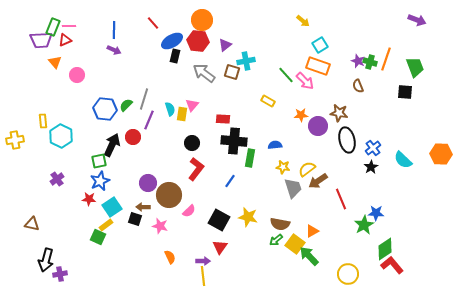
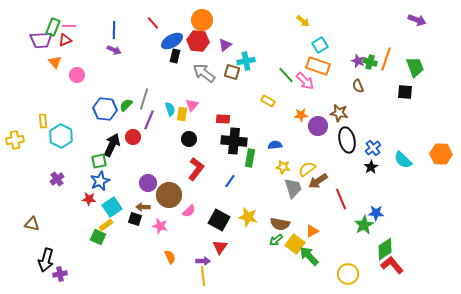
black circle at (192, 143): moved 3 px left, 4 px up
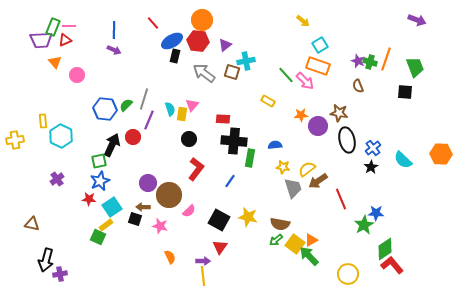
orange triangle at (312, 231): moved 1 px left, 9 px down
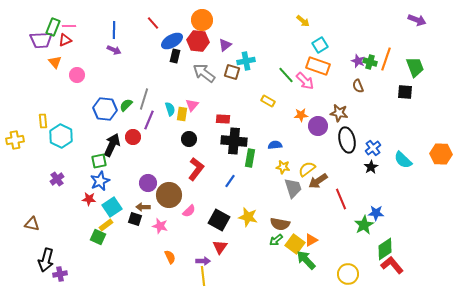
green arrow at (309, 256): moved 3 px left, 4 px down
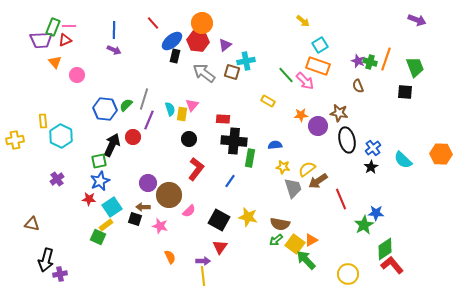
orange circle at (202, 20): moved 3 px down
blue ellipse at (172, 41): rotated 10 degrees counterclockwise
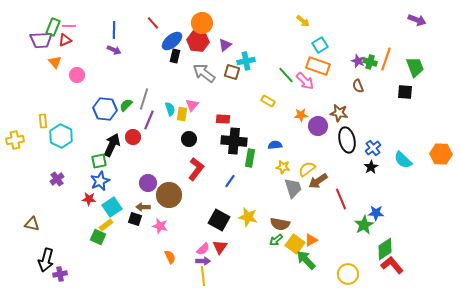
pink semicircle at (189, 211): moved 14 px right, 38 px down
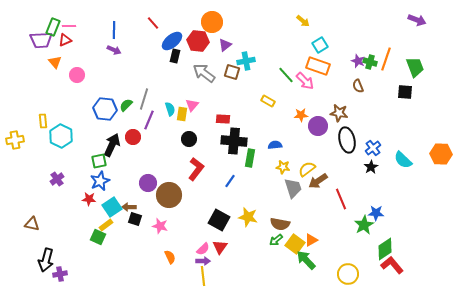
orange circle at (202, 23): moved 10 px right, 1 px up
brown arrow at (143, 207): moved 14 px left
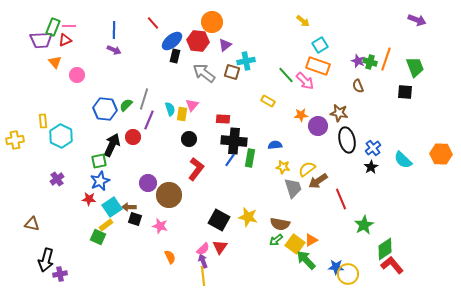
blue line at (230, 181): moved 21 px up
blue star at (376, 213): moved 40 px left, 54 px down
purple arrow at (203, 261): rotated 112 degrees counterclockwise
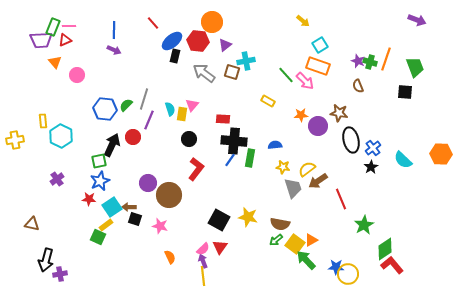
black ellipse at (347, 140): moved 4 px right
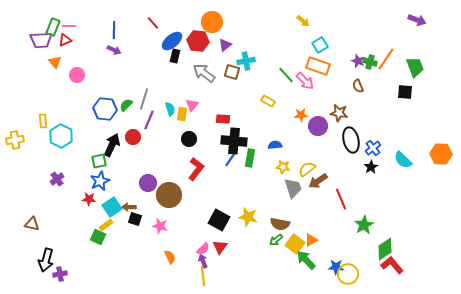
orange line at (386, 59): rotated 15 degrees clockwise
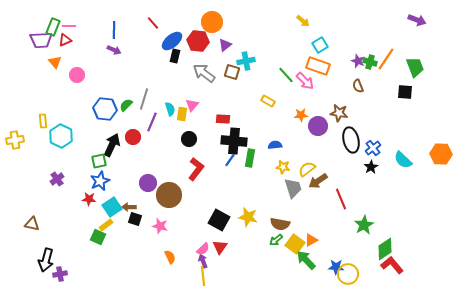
purple line at (149, 120): moved 3 px right, 2 px down
